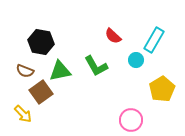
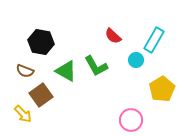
green triangle: moved 6 px right; rotated 40 degrees clockwise
brown square: moved 3 px down
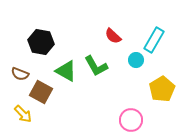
brown semicircle: moved 5 px left, 3 px down
brown square: moved 3 px up; rotated 25 degrees counterclockwise
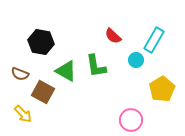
green L-shape: rotated 20 degrees clockwise
brown square: moved 2 px right
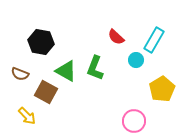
red semicircle: moved 3 px right, 1 px down
green L-shape: moved 1 px left, 2 px down; rotated 30 degrees clockwise
brown square: moved 3 px right
yellow arrow: moved 4 px right, 2 px down
pink circle: moved 3 px right, 1 px down
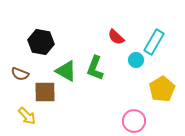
cyan rectangle: moved 2 px down
brown square: moved 1 px left; rotated 30 degrees counterclockwise
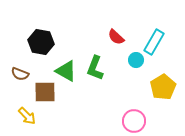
yellow pentagon: moved 1 px right, 2 px up
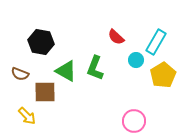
cyan rectangle: moved 2 px right
yellow pentagon: moved 12 px up
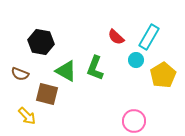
cyan rectangle: moved 7 px left, 5 px up
brown square: moved 2 px right, 2 px down; rotated 15 degrees clockwise
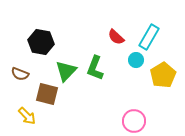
green triangle: rotated 45 degrees clockwise
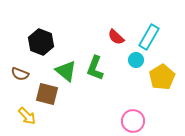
black hexagon: rotated 10 degrees clockwise
green triangle: rotated 35 degrees counterclockwise
yellow pentagon: moved 1 px left, 2 px down
pink circle: moved 1 px left
